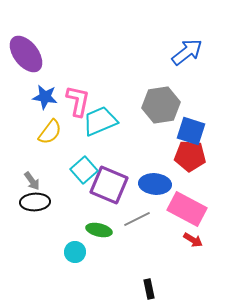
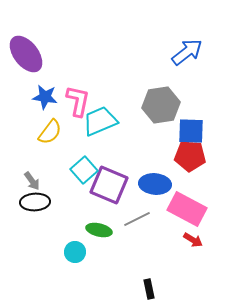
blue square: rotated 16 degrees counterclockwise
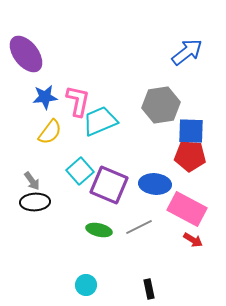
blue star: rotated 15 degrees counterclockwise
cyan square: moved 4 px left, 1 px down
gray line: moved 2 px right, 8 px down
cyan circle: moved 11 px right, 33 px down
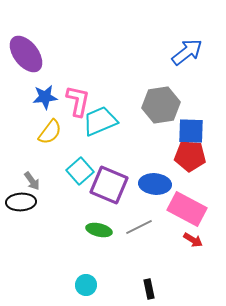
black ellipse: moved 14 px left
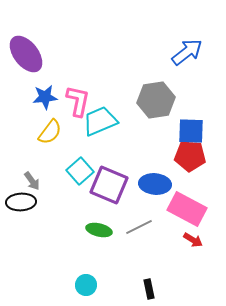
gray hexagon: moved 5 px left, 5 px up
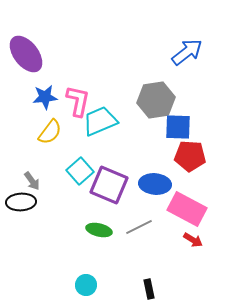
blue square: moved 13 px left, 4 px up
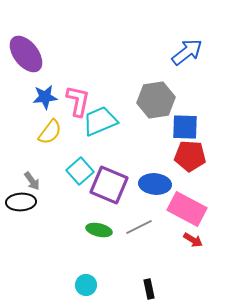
blue square: moved 7 px right
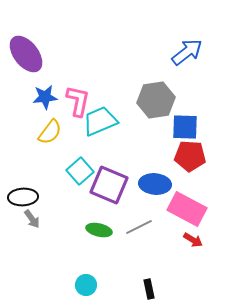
gray arrow: moved 38 px down
black ellipse: moved 2 px right, 5 px up
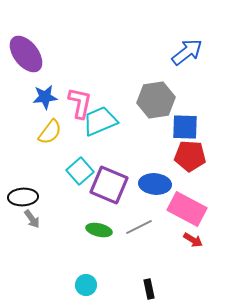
pink L-shape: moved 2 px right, 2 px down
